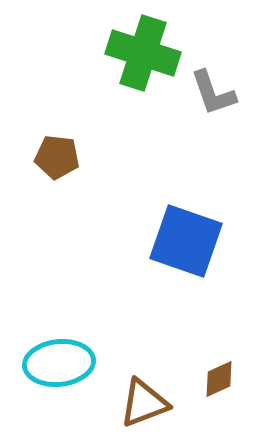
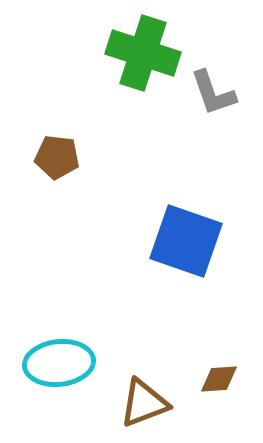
brown diamond: rotated 21 degrees clockwise
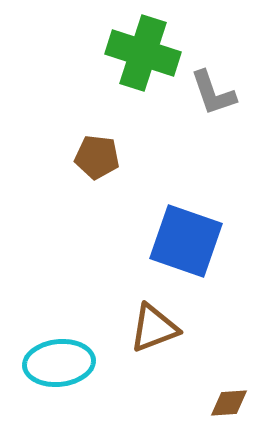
brown pentagon: moved 40 px right
brown diamond: moved 10 px right, 24 px down
brown triangle: moved 10 px right, 75 px up
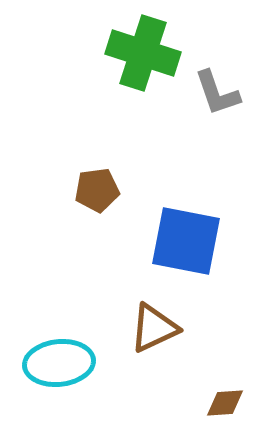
gray L-shape: moved 4 px right
brown pentagon: moved 33 px down; rotated 15 degrees counterclockwise
blue square: rotated 8 degrees counterclockwise
brown triangle: rotated 4 degrees counterclockwise
brown diamond: moved 4 px left
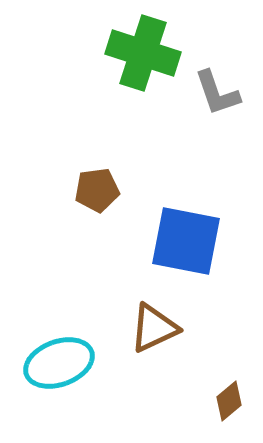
cyan ellipse: rotated 14 degrees counterclockwise
brown diamond: moved 4 px right, 2 px up; rotated 36 degrees counterclockwise
